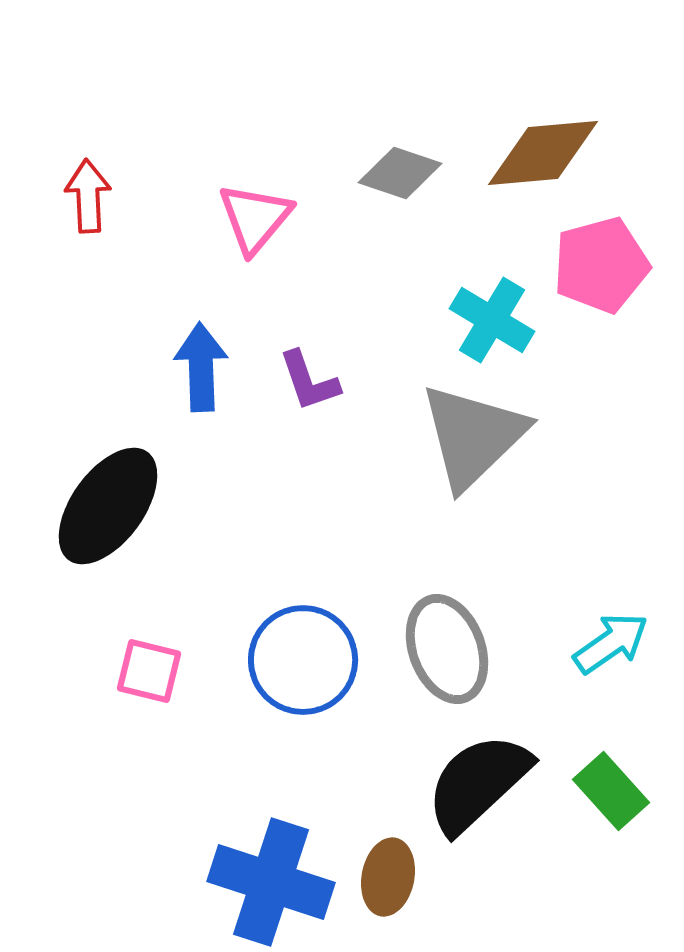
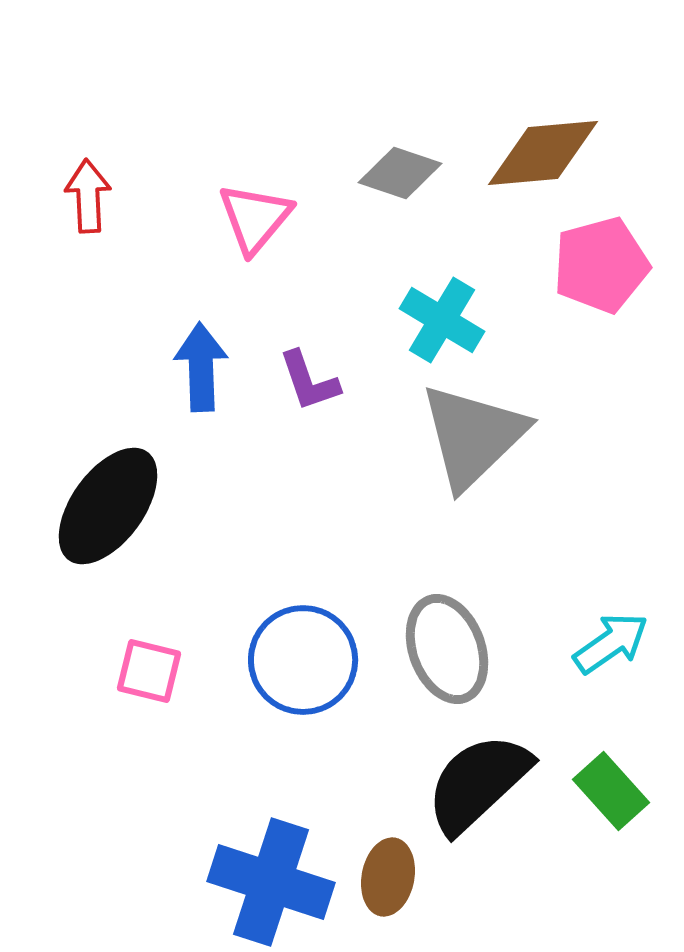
cyan cross: moved 50 px left
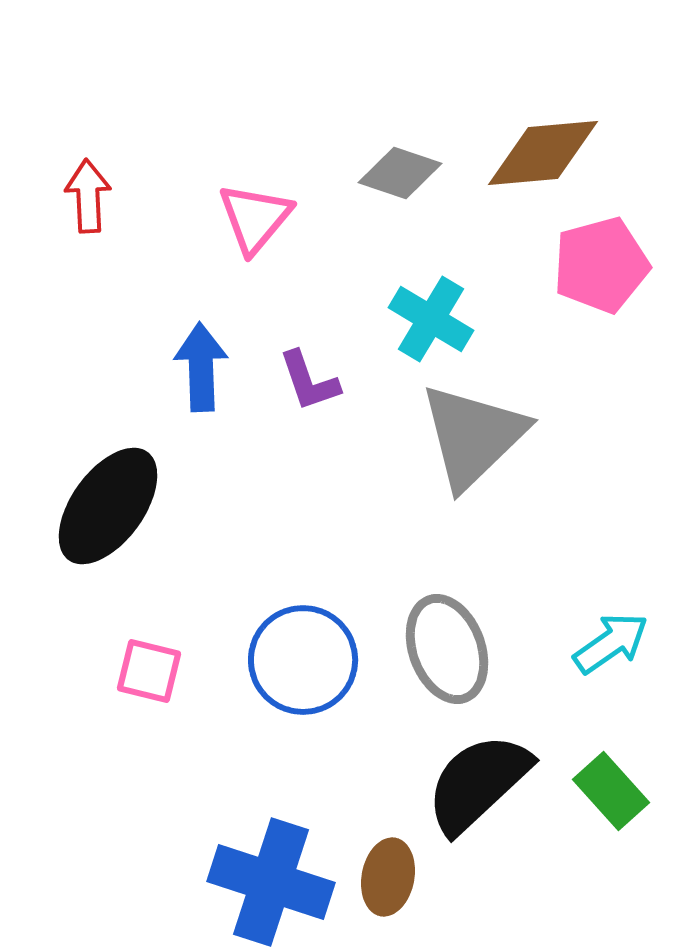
cyan cross: moved 11 px left, 1 px up
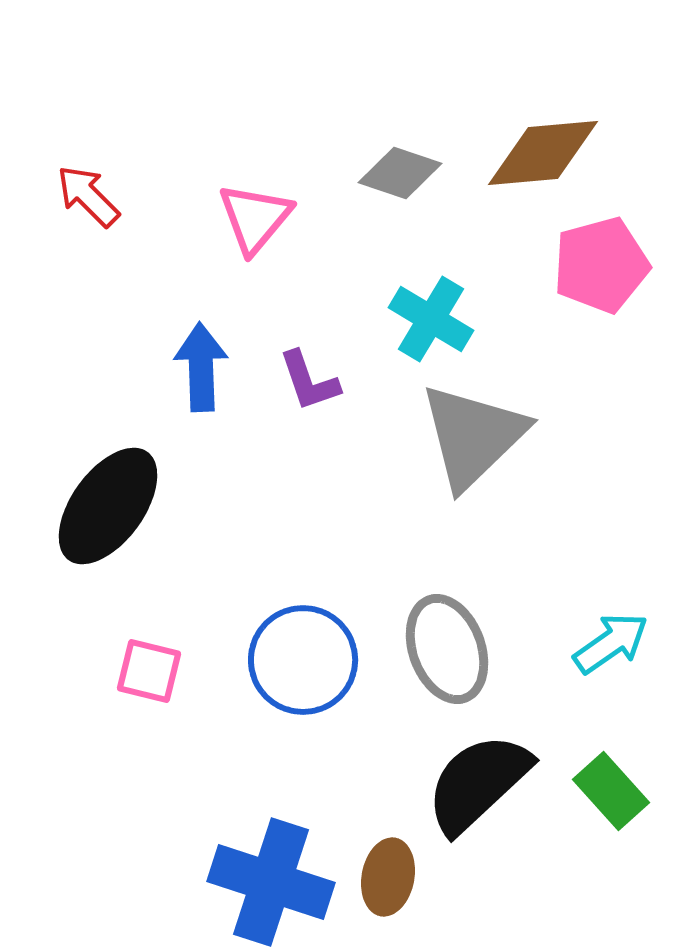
red arrow: rotated 42 degrees counterclockwise
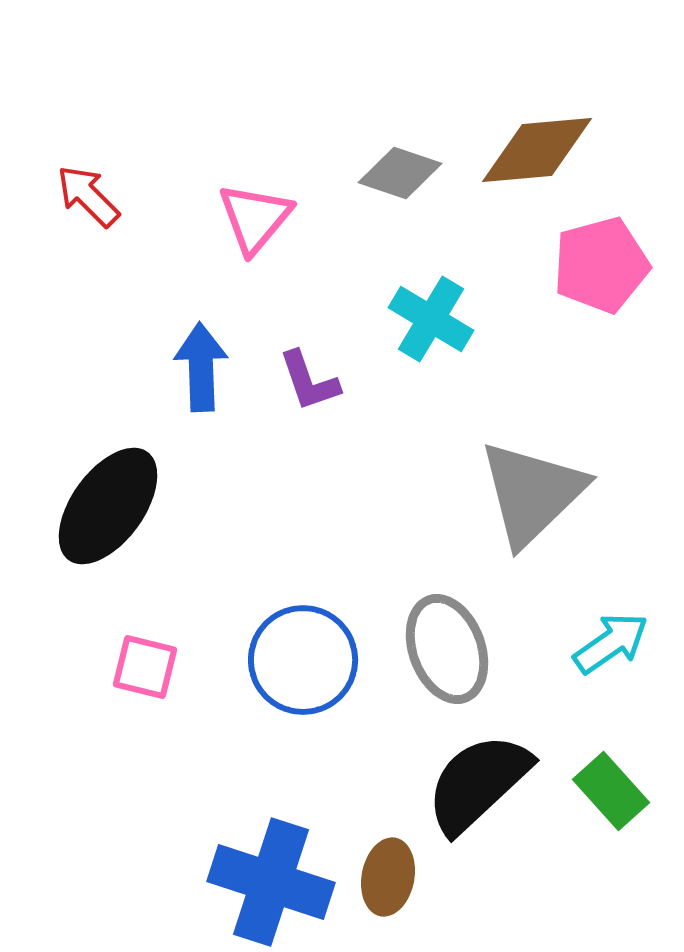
brown diamond: moved 6 px left, 3 px up
gray triangle: moved 59 px right, 57 px down
pink square: moved 4 px left, 4 px up
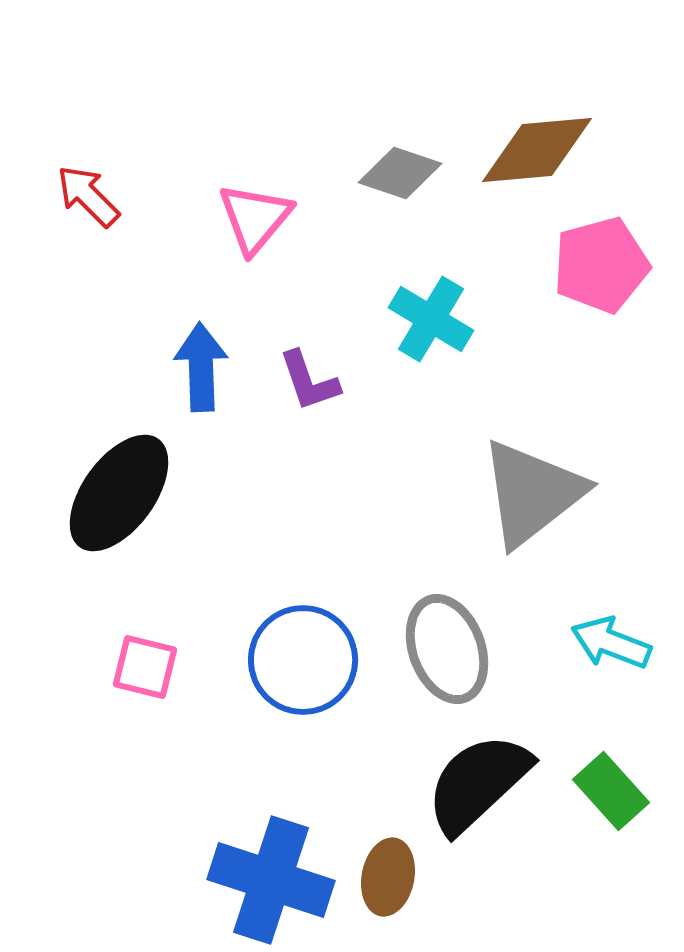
gray triangle: rotated 6 degrees clockwise
black ellipse: moved 11 px right, 13 px up
cyan arrow: rotated 124 degrees counterclockwise
blue cross: moved 2 px up
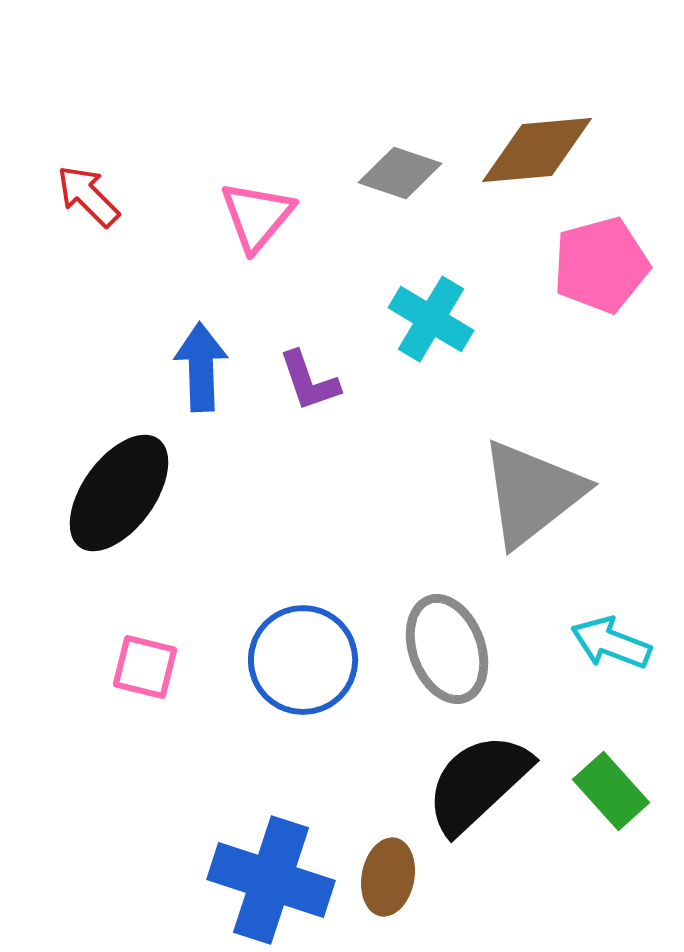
pink triangle: moved 2 px right, 2 px up
